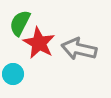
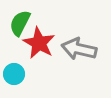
cyan circle: moved 1 px right
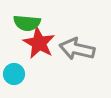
green semicircle: moved 7 px right; rotated 112 degrees counterclockwise
gray arrow: moved 2 px left
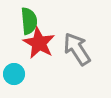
green semicircle: moved 2 px right, 2 px up; rotated 100 degrees counterclockwise
gray arrow: rotated 44 degrees clockwise
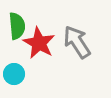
green semicircle: moved 12 px left, 5 px down
gray arrow: moved 7 px up
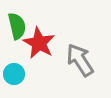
green semicircle: rotated 8 degrees counterclockwise
gray arrow: moved 3 px right, 18 px down
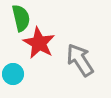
green semicircle: moved 4 px right, 8 px up
cyan circle: moved 1 px left
